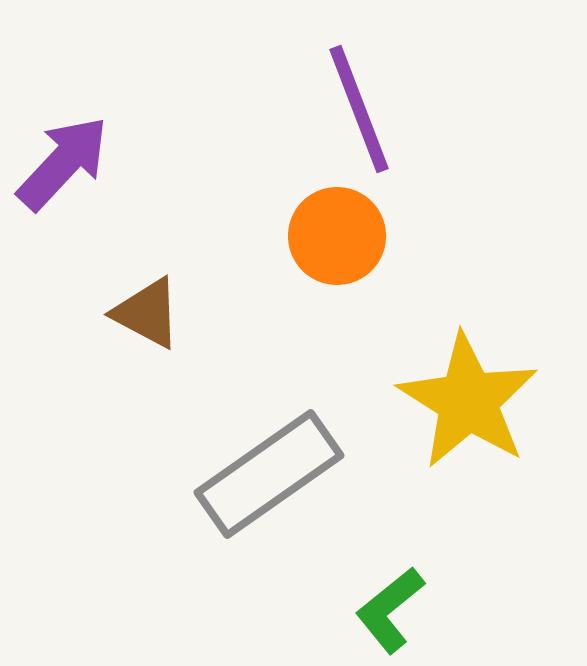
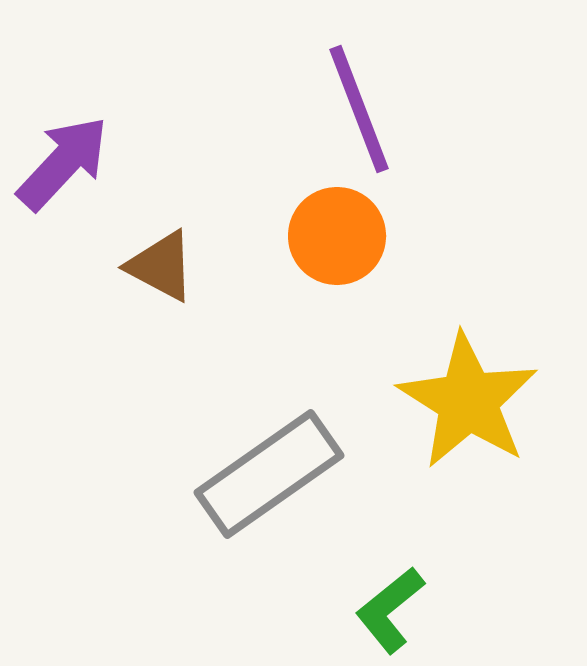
brown triangle: moved 14 px right, 47 px up
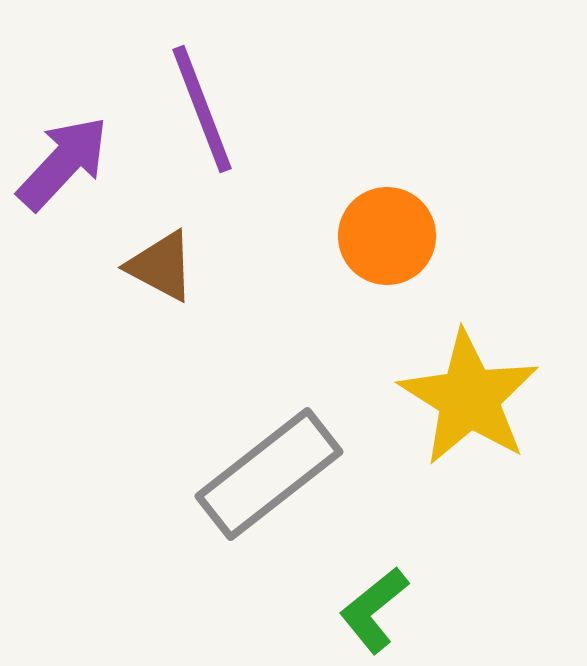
purple line: moved 157 px left
orange circle: moved 50 px right
yellow star: moved 1 px right, 3 px up
gray rectangle: rotated 3 degrees counterclockwise
green L-shape: moved 16 px left
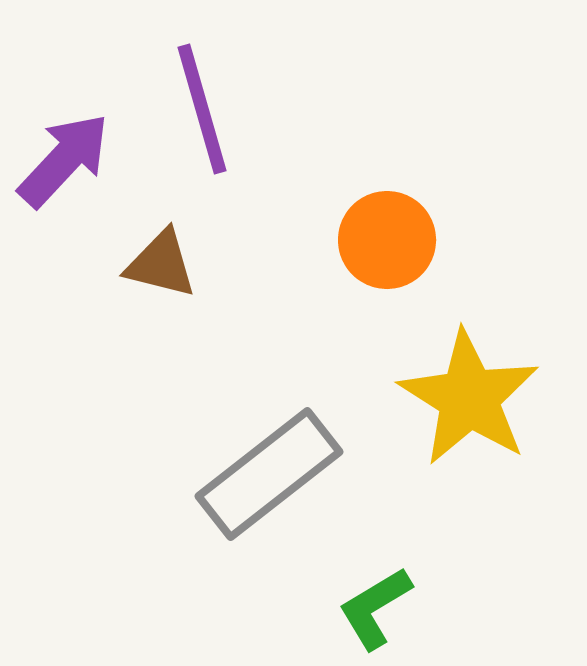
purple line: rotated 5 degrees clockwise
purple arrow: moved 1 px right, 3 px up
orange circle: moved 4 px down
brown triangle: moved 2 px up; rotated 14 degrees counterclockwise
green L-shape: moved 1 px right, 2 px up; rotated 8 degrees clockwise
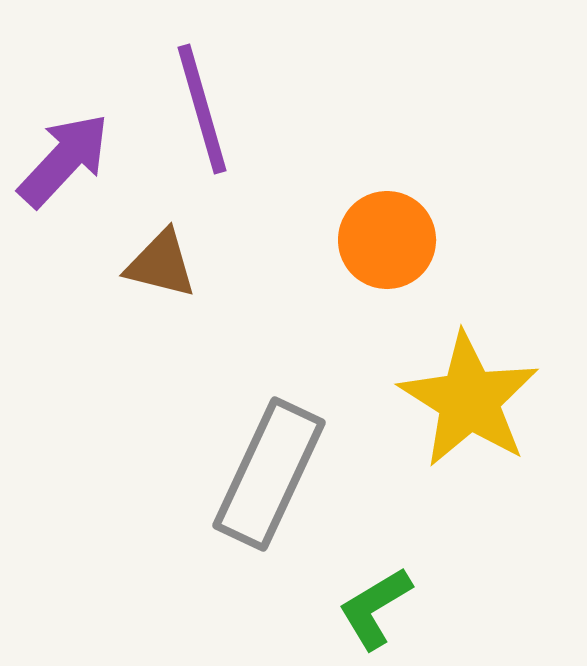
yellow star: moved 2 px down
gray rectangle: rotated 27 degrees counterclockwise
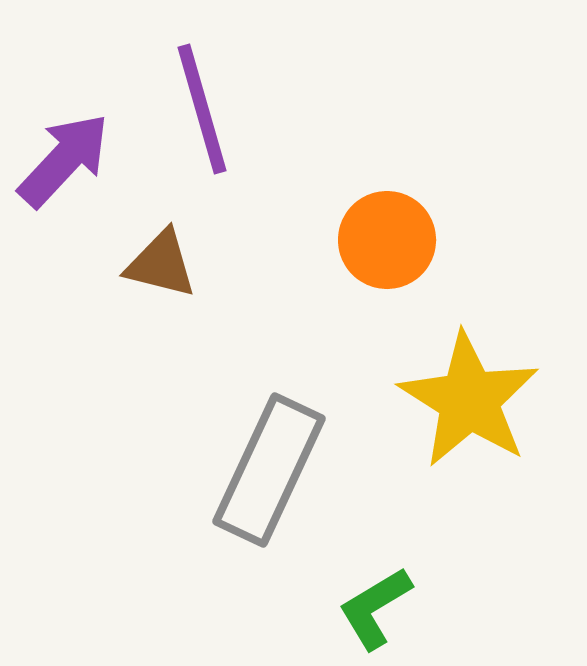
gray rectangle: moved 4 px up
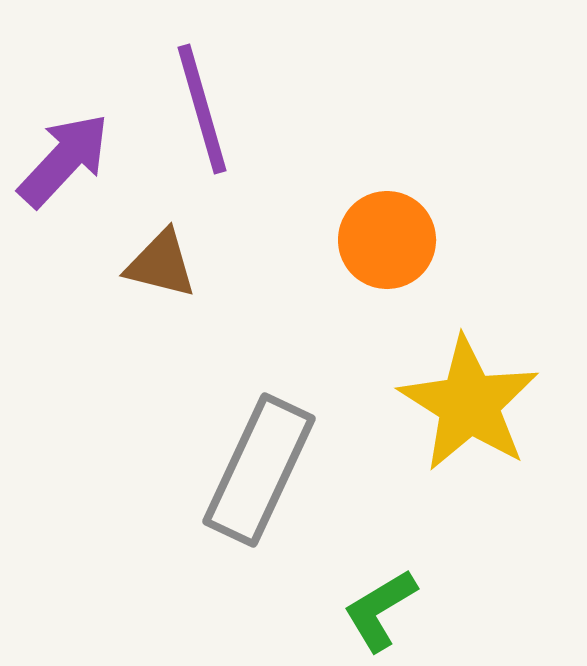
yellow star: moved 4 px down
gray rectangle: moved 10 px left
green L-shape: moved 5 px right, 2 px down
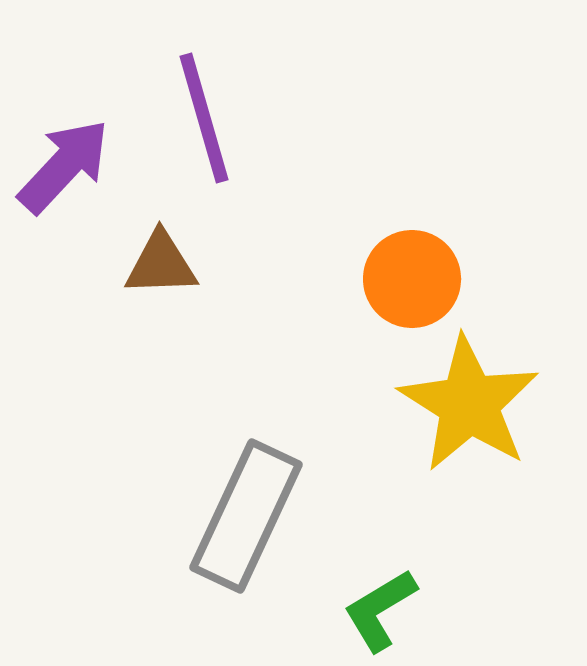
purple line: moved 2 px right, 9 px down
purple arrow: moved 6 px down
orange circle: moved 25 px right, 39 px down
brown triangle: rotated 16 degrees counterclockwise
gray rectangle: moved 13 px left, 46 px down
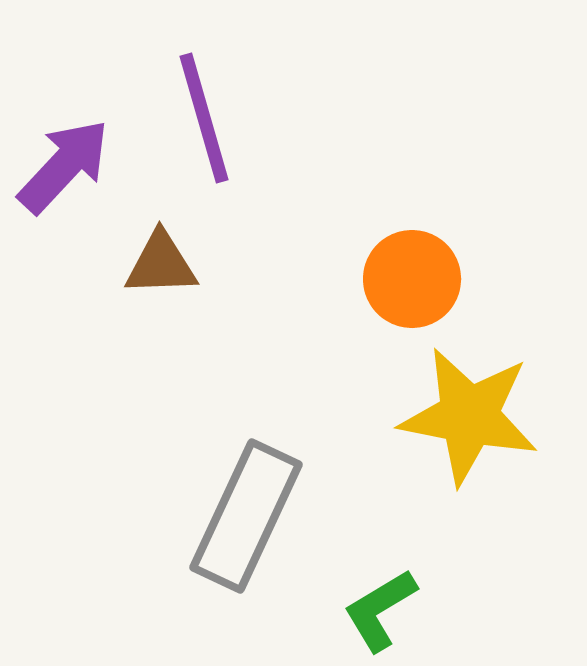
yellow star: moved 12 px down; rotated 21 degrees counterclockwise
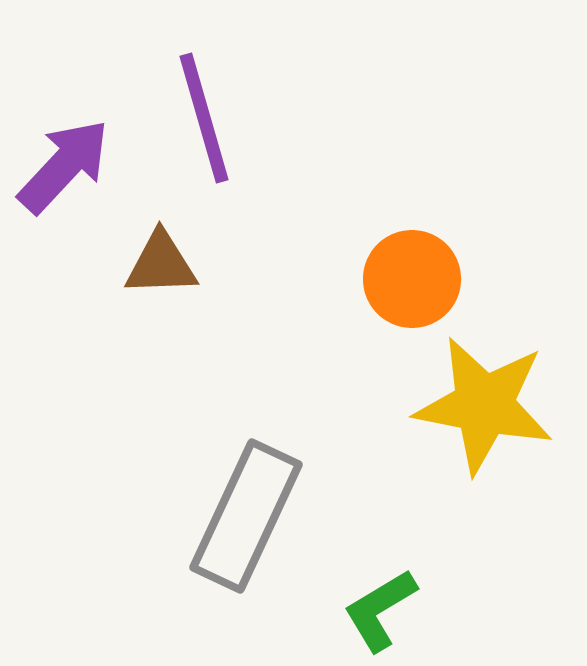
yellow star: moved 15 px right, 11 px up
